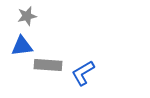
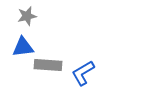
blue triangle: moved 1 px right, 1 px down
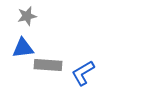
blue triangle: moved 1 px down
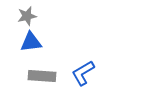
blue triangle: moved 8 px right, 6 px up
gray rectangle: moved 6 px left, 11 px down
